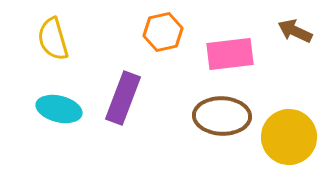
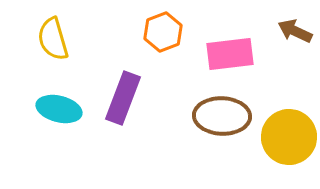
orange hexagon: rotated 9 degrees counterclockwise
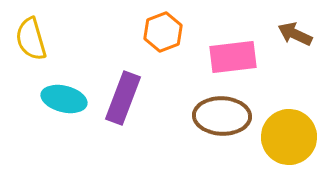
brown arrow: moved 3 px down
yellow semicircle: moved 22 px left
pink rectangle: moved 3 px right, 3 px down
cyan ellipse: moved 5 px right, 10 px up
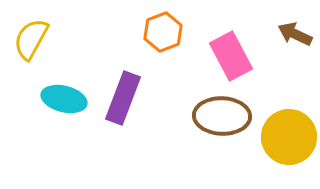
yellow semicircle: rotated 45 degrees clockwise
pink rectangle: moved 2 px left, 1 px up; rotated 69 degrees clockwise
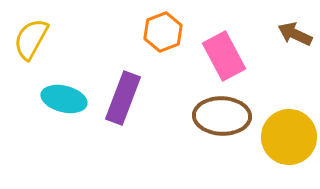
pink rectangle: moved 7 px left
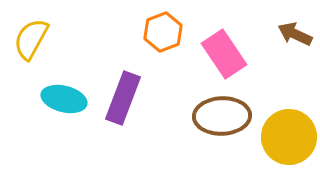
pink rectangle: moved 2 px up; rotated 6 degrees counterclockwise
brown ellipse: rotated 4 degrees counterclockwise
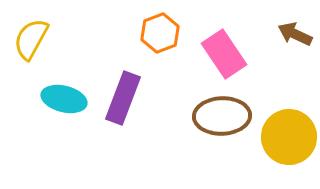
orange hexagon: moved 3 px left, 1 px down
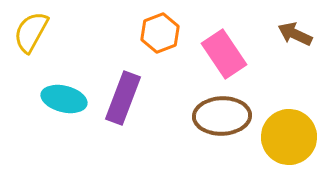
yellow semicircle: moved 7 px up
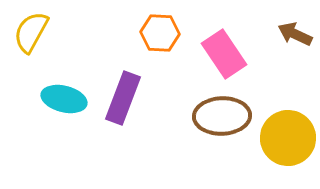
orange hexagon: rotated 24 degrees clockwise
yellow circle: moved 1 px left, 1 px down
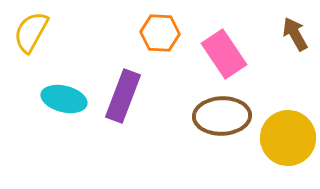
brown arrow: rotated 36 degrees clockwise
purple rectangle: moved 2 px up
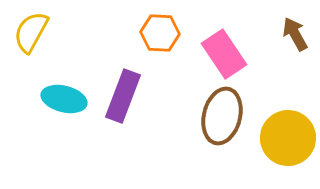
brown ellipse: rotated 74 degrees counterclockwise
